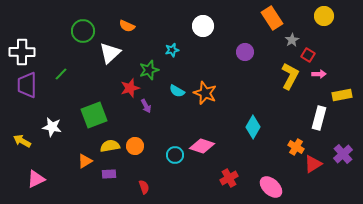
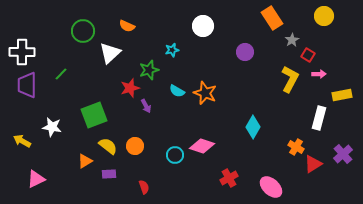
yellow L-shape: moved 3 px down
yellow semicircle: moved 2 px left; rotated 48 degrees clockwise
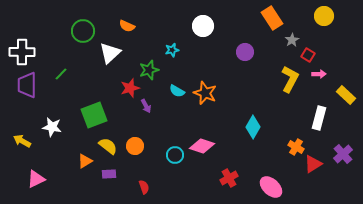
yellow rectangle: moved 4 px right; rotated 54 degrees clockwise
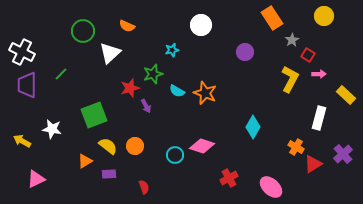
white circle: moved 2 px left, 1 px up
white cross: rotated 25 degrees clockwise
green star: moved 4 px right, 4 px down
white star: moved 2 px down
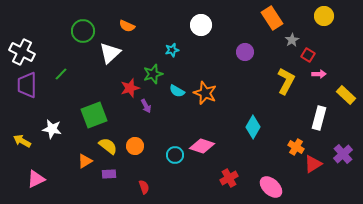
yellow L-shape: moved 4 px left, 2 px down
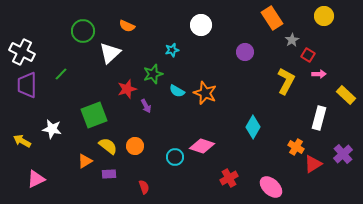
red star: moved 3 px left, 1 px down
cyan circle: moved 2 px down
